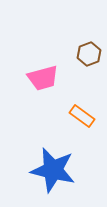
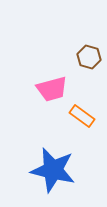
brown hexagon: moved 3 px down; rotated 25 degrees counterclockwise
pink trapezoid: moved 9 px right, 11 px down
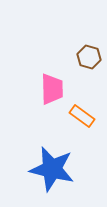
pink trapezoid: rotated 76 degrees counterclockwise
blue star: moved 1 px left, 1 px up
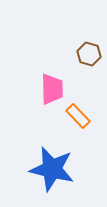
brown hexagon: moved 3 px up
orange rectangle: moved 4 px left; rotated 10 degrees clockwise
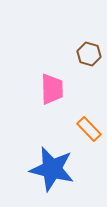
orange rectangle: moved 11 px right, 13 px down
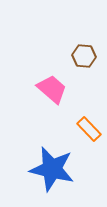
brown hexagon: moved 5 px left, 2 px down; rotated 10 degrees counterclockwise
pink trapezoid: rotated 48 degrees counterclockwise
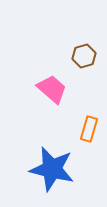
brown hexagon: rotated 20 degrees counterclockwise
orange rectangle: rotated 60 degrees clockwise
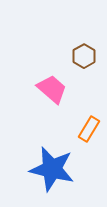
brown hexagon: rotated 15 degrees counterclockwise
orange rectangle: rotated 15 degrees clockwise
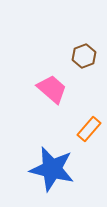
brown hexagon: rotated 10 degrees clockwise
orange rectangle: rotated 10 degrees clockwise
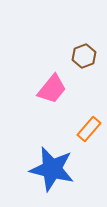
pink trapezoid: rotated 88 degrees clockwise
